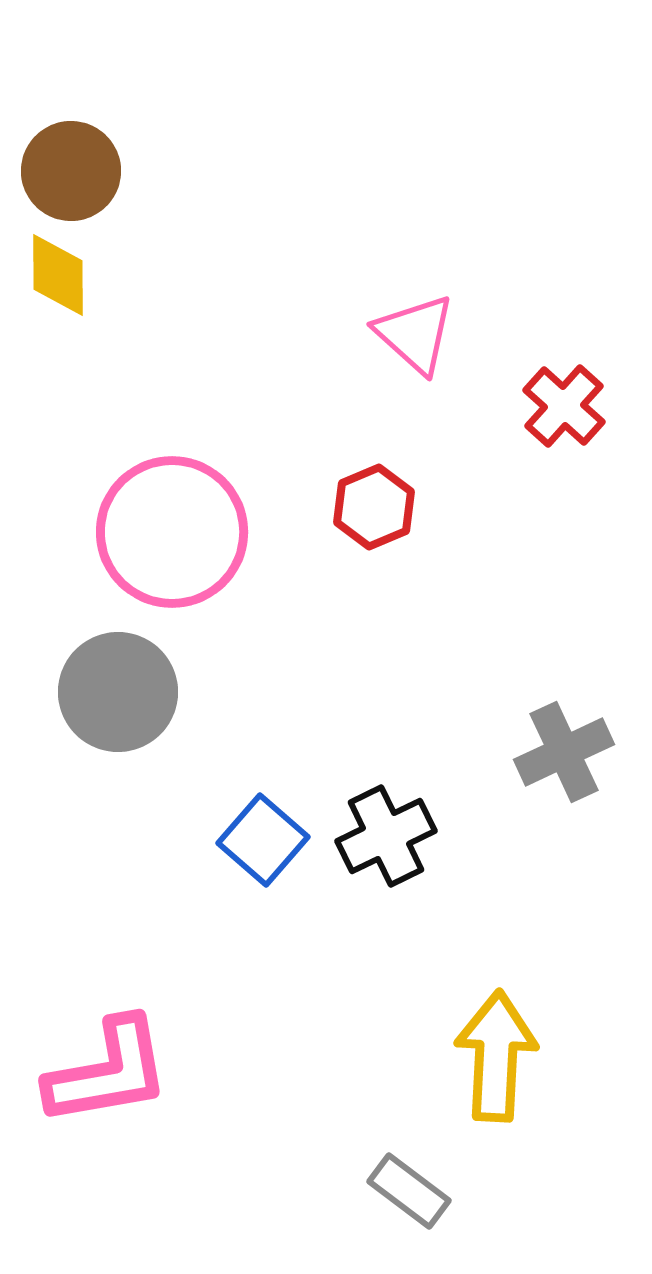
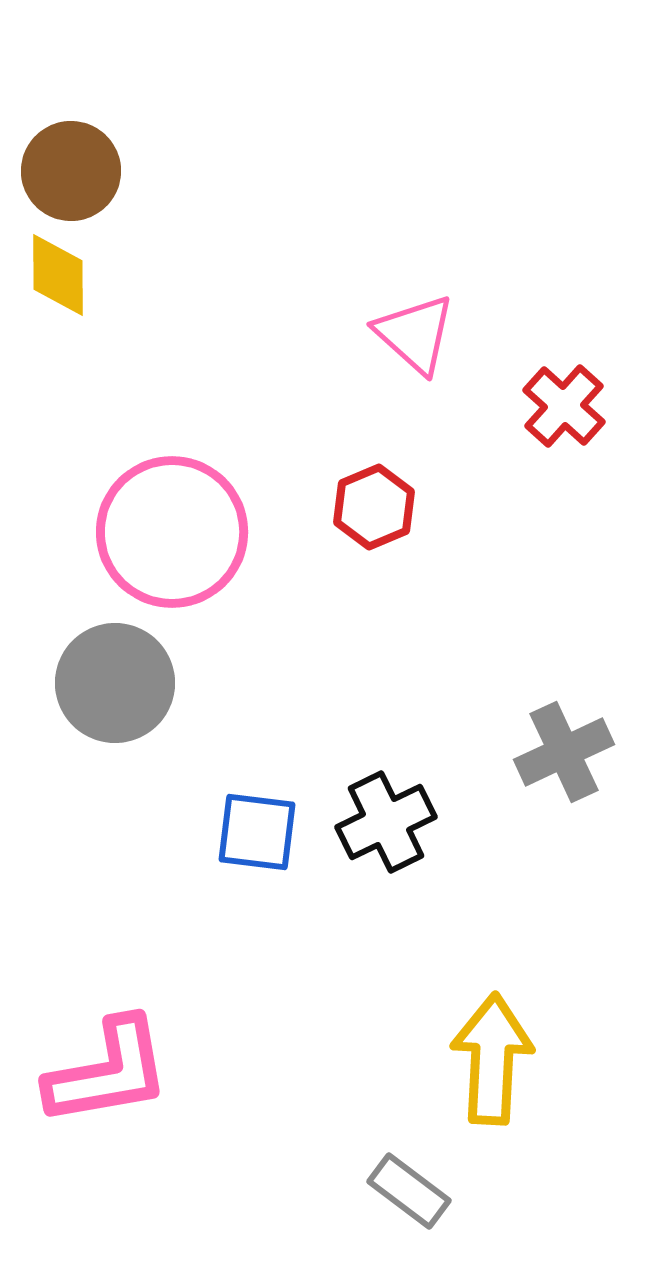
gray circle: moved 3 px left, 9 px up
black cross: moved 14 px up
blue square: moved 6 px left, 8 px up; rotated 34 degrees counterclockwise
yellow arrow: moved 4 px left, 3 px down
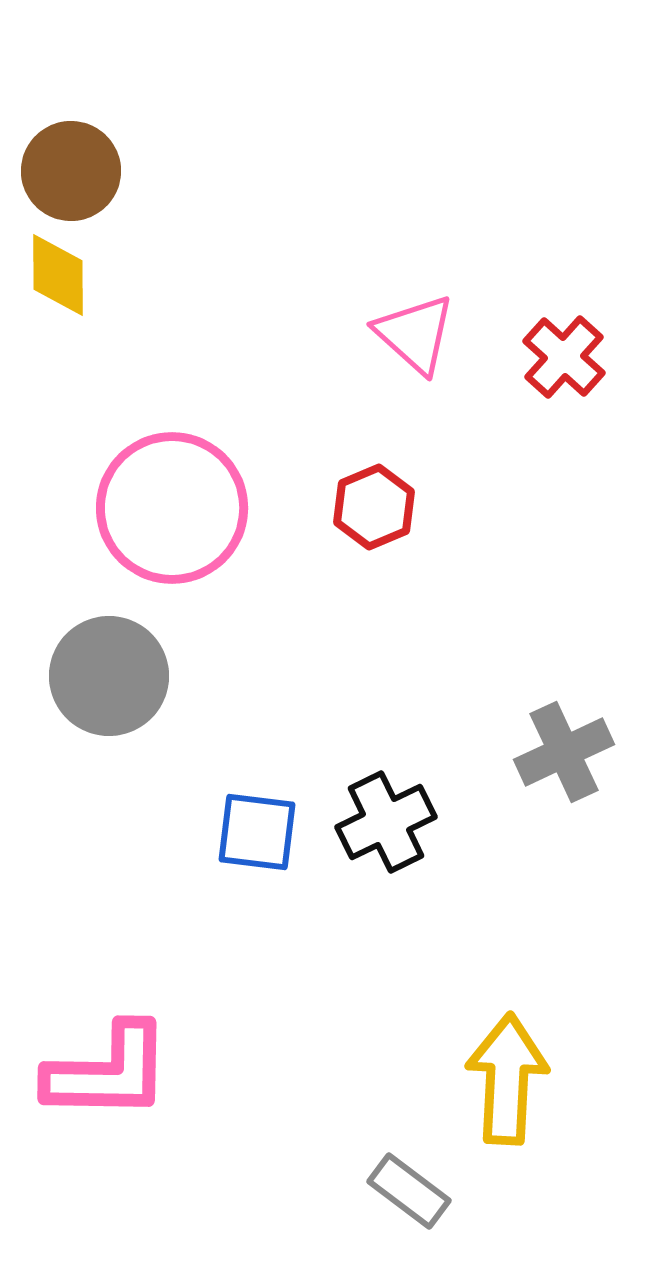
red cross: moved 49 px up
pink circle: moved 24 px up
gray circle: moved 6 px left, 7 px up
yellow arrow: moved 15 px right, 20 px down
pink L-shape: rotated 11 degrees clockwise
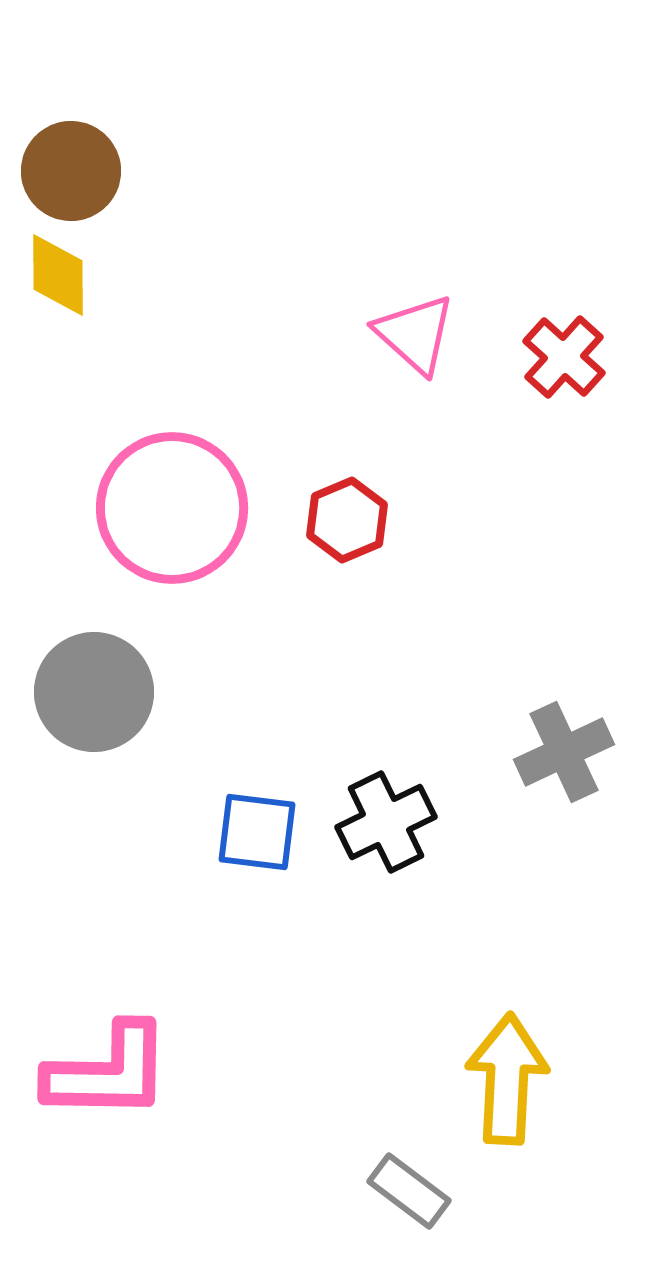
red hexagon: moved 27 px left, 13 px down
gray circle: moved 15 px left, 16 px down
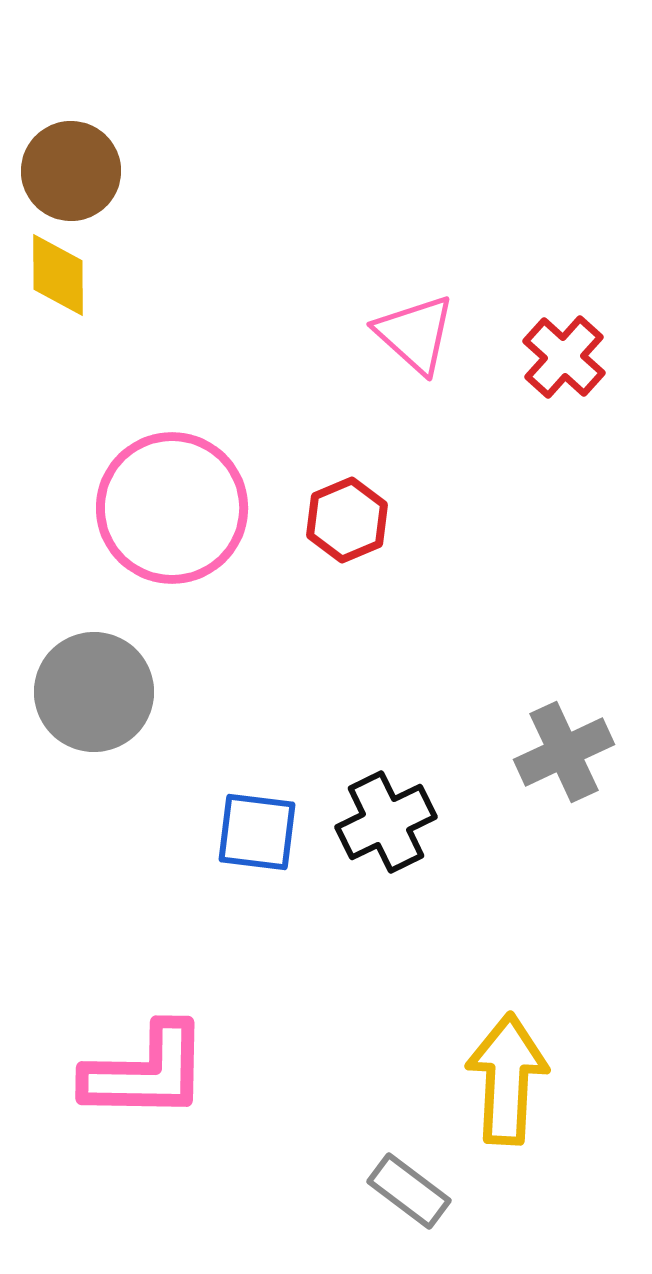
pink L-shape: moved 38 px right
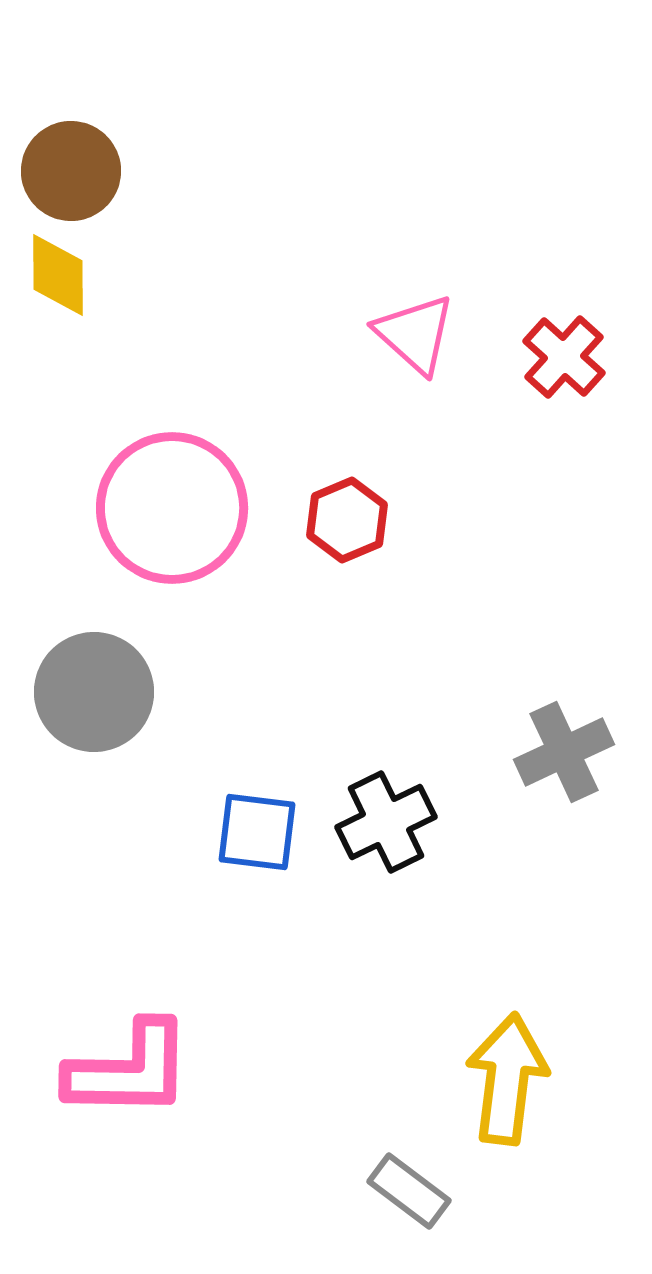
pink L-shape: moved 17 px left, 2 px up
yellow arrow: rotated 4 degrees clockwise
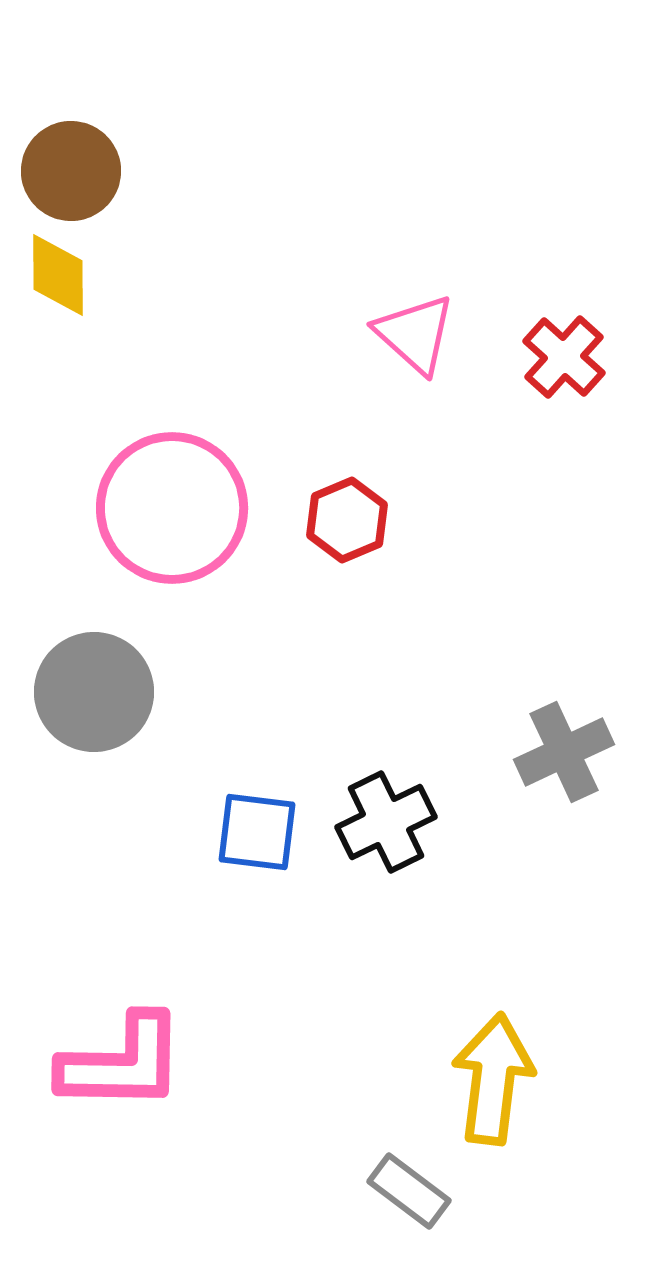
pink L-shape: moved 7 px left, 7 px up
yellow arrow: moved 14 px left
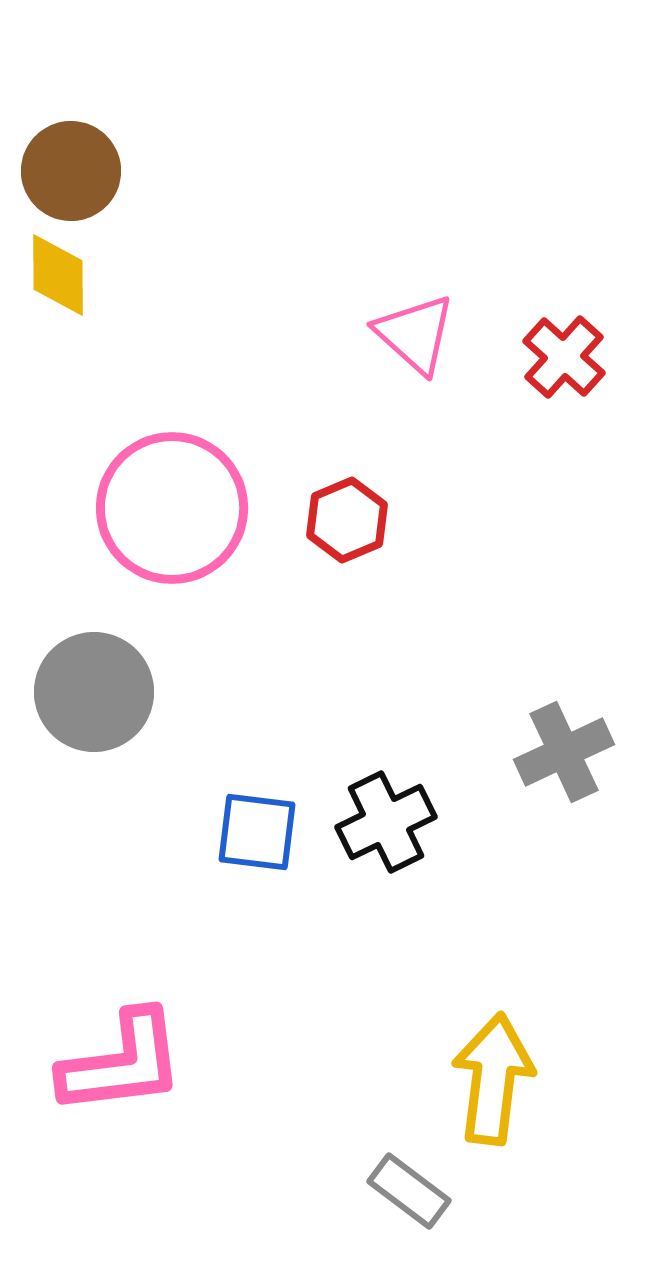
pink L-shape: rotated 8 degrees counterclockwise
